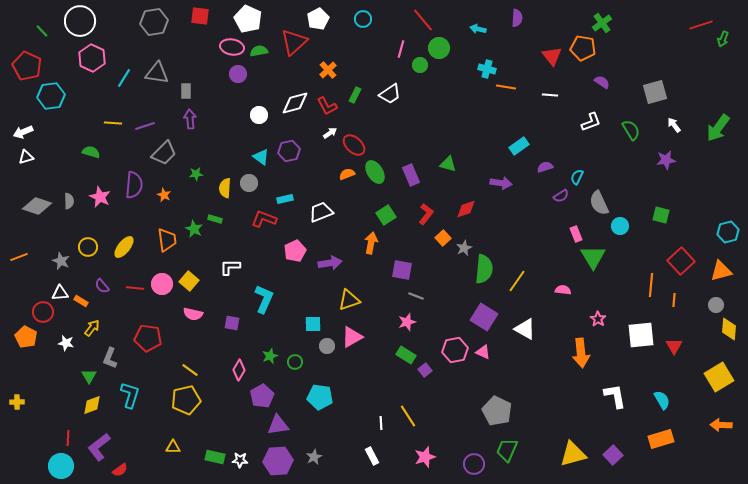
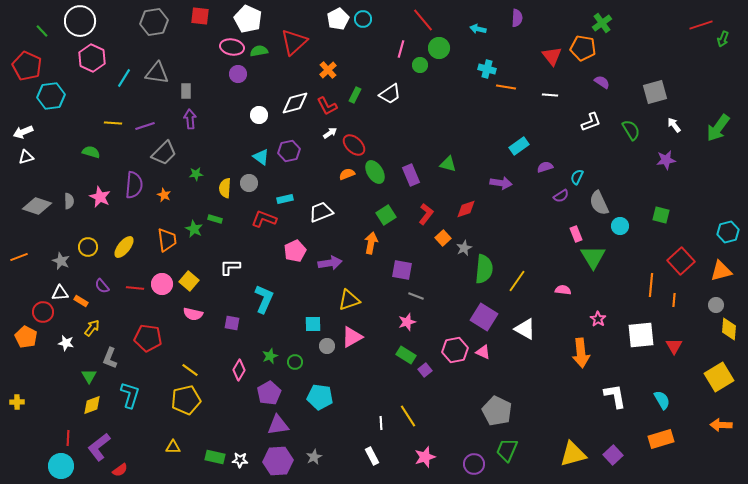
white pentagon at (318, 19): moved 20 px right
purple pentagon at (262, 396): moved 7 px right, 3 px up
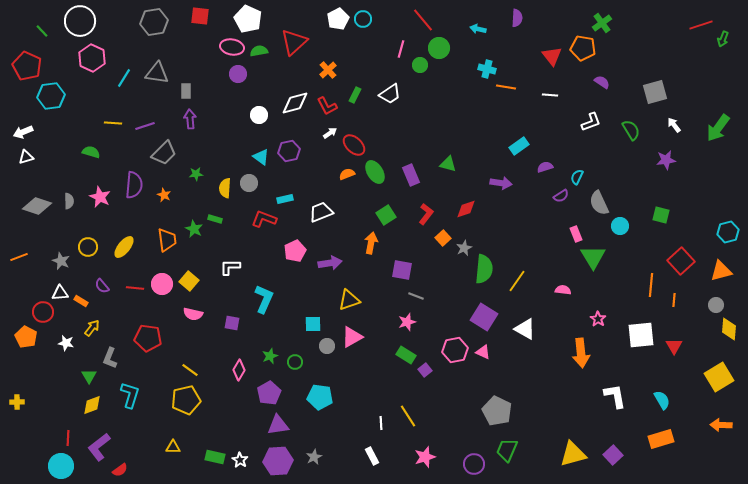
white star at (240, 460): rotated 28 degrees clockwise
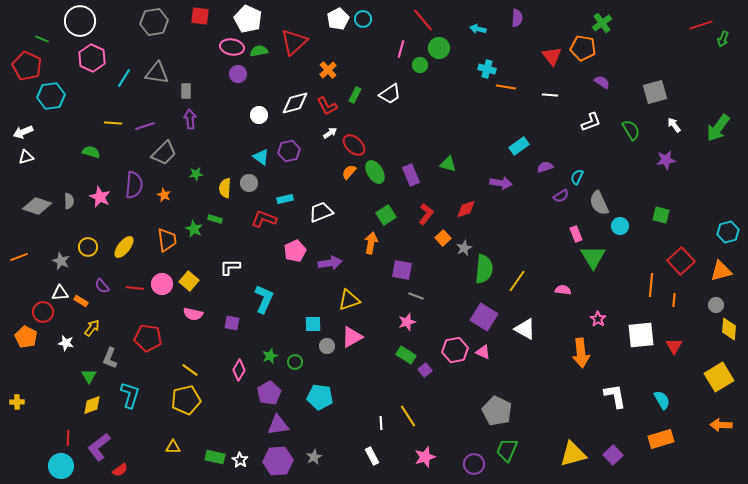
green line at (42, 31): moved 8 px down; rotated 24 degrees counterclockwise
orange semicircle at (347, 174): moved 2 px right, 2 px up; rotated 28 degrees counterclockwise
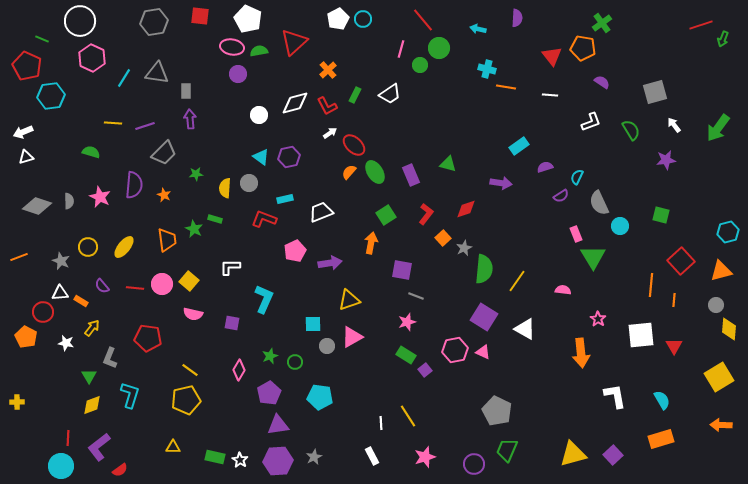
purple hexagon at (289, 151): moved 6 px down
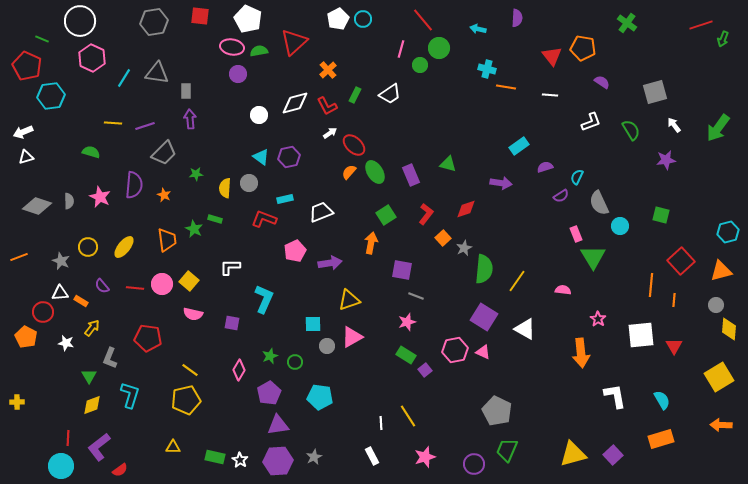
green cross at (602, 23): moved 25 px right; rotated 18 degrees counterclockwise
